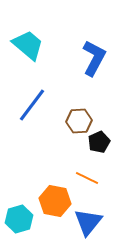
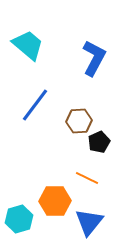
blue line: moved 3 px right
orange hexagon: rotated 12 degrees counterclockwise
blue triangle: moved 1 px right
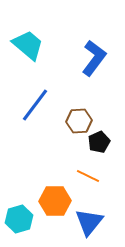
blue L-shape: rotated 9 degrees clockwise
orange line: moved 1 px right, 2 px up
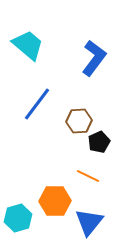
blue line: moved 2 px right, 1 px up
cyan hexagon: moved 1 px left, 1 px up
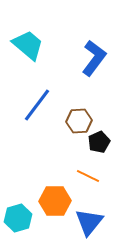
blue line: moved 1 px down
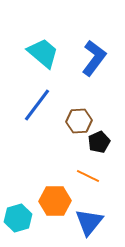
cyan trapezoid: moved 15 px right, 8 px down
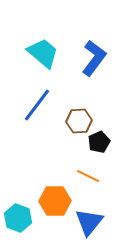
cyan hexagon: rotated 24 degrees counterclockwise
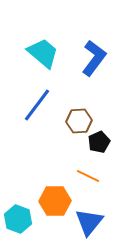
cyan hexagon: moved 1 px down
